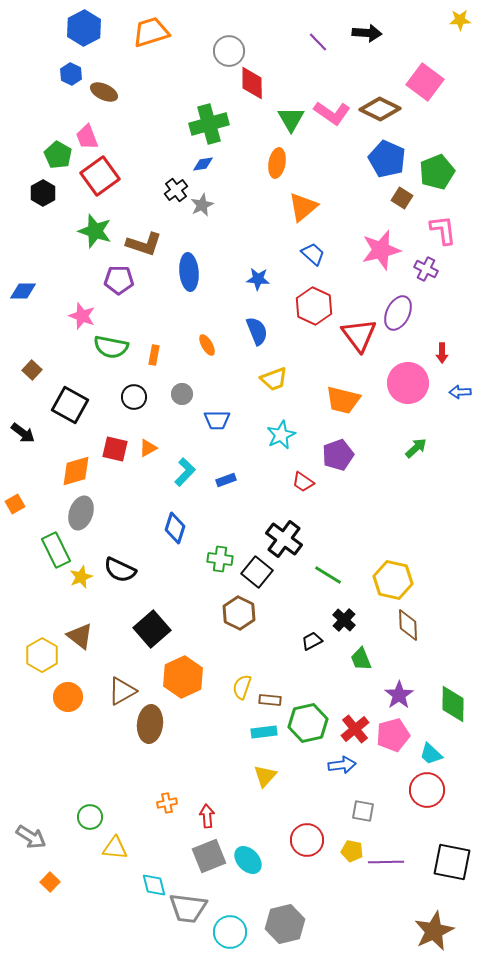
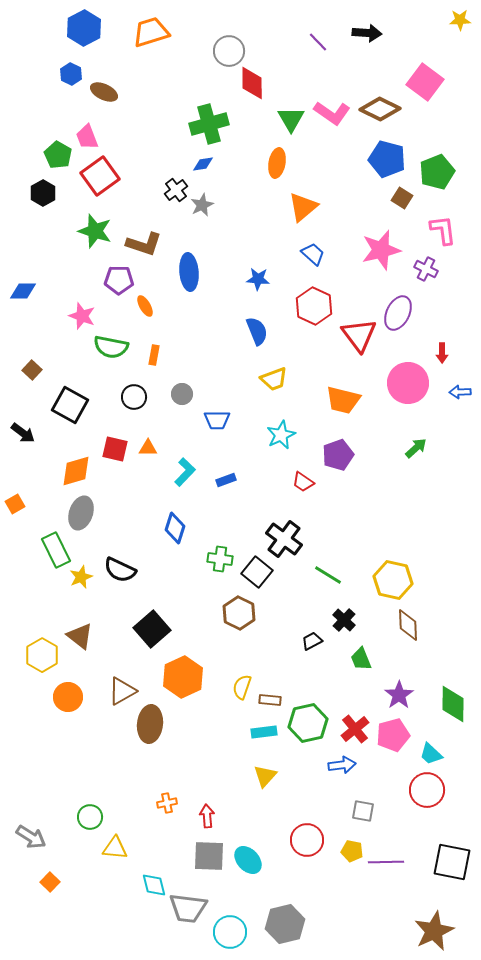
blue pentagon at (387, 159): rotated 9 degrees counterclockwise
orange ellipse at (207, 345): moved 62 px left, 39 px up
orange triangle at (148, 448): rotated 30 degrees clockwise
gray square at (209, 856): rotated 24 degrees clockwise
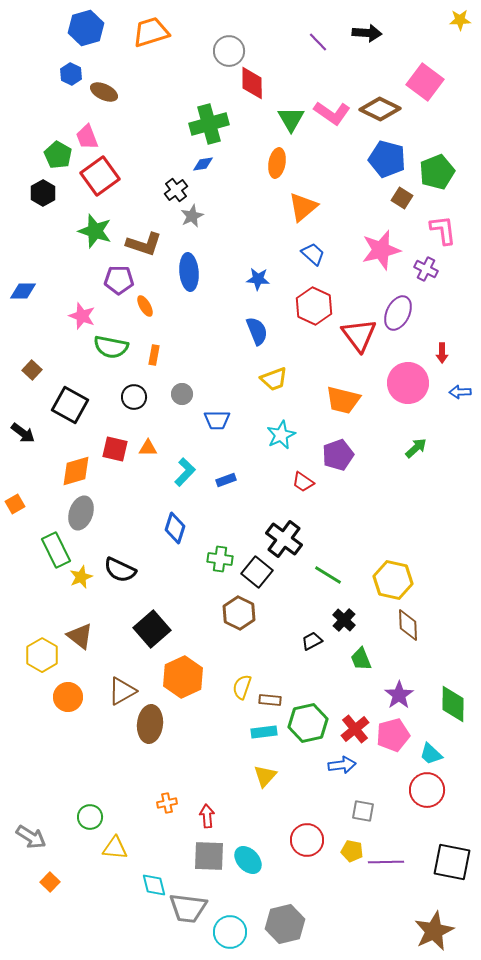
blue hexagon at (84, 28): moved 2 px right; rotated 12 degrees clockwise
gray star at (202, 205): moved 10 px left, 11 px down
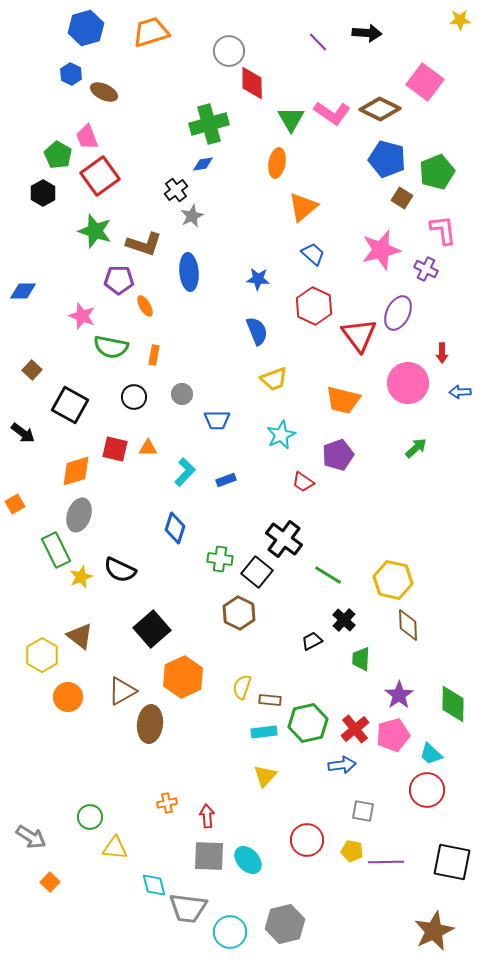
gray ellipse at (81, 513): moved 2 px left, 2 px down
green trapezoid at (361, 659): rotated 25 degrees clockwise
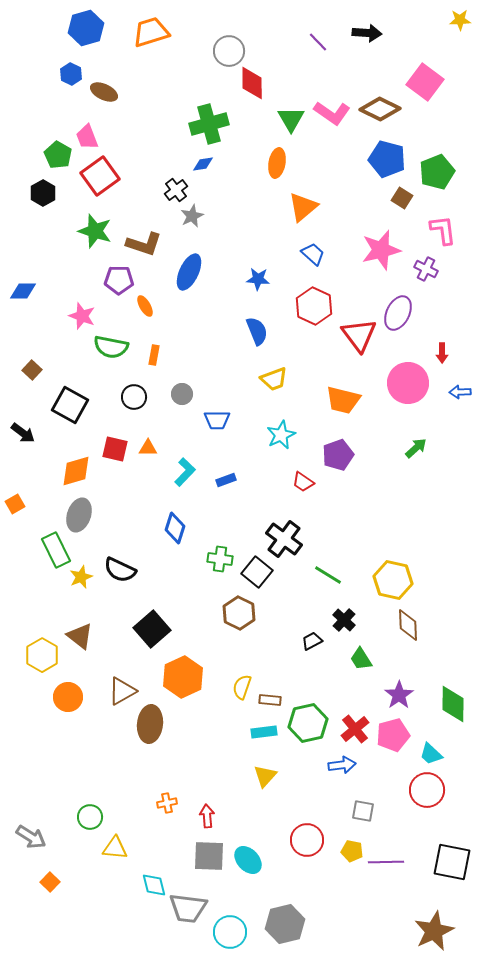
blue ellipse at (189, 272): rotated 30 degrees clockwise
green trapezoid at (361, 659): rotated 35 degrees counterclockwise
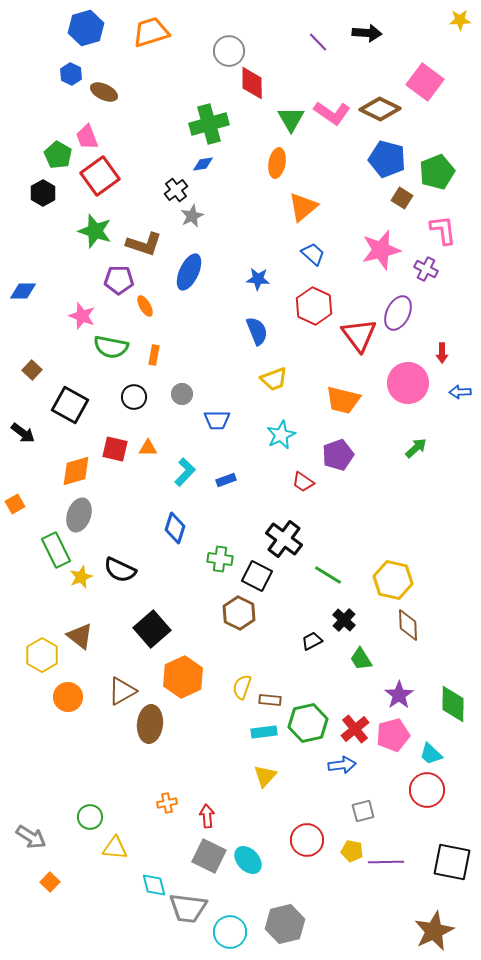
black square at (257, 572): moved 4 px down; rotated 12 degrees counterclockwise
gray square at (363, 811): rotated 25 degrees counterclockwise
gray square at (209, 856): rotated 24 degrees clockwise
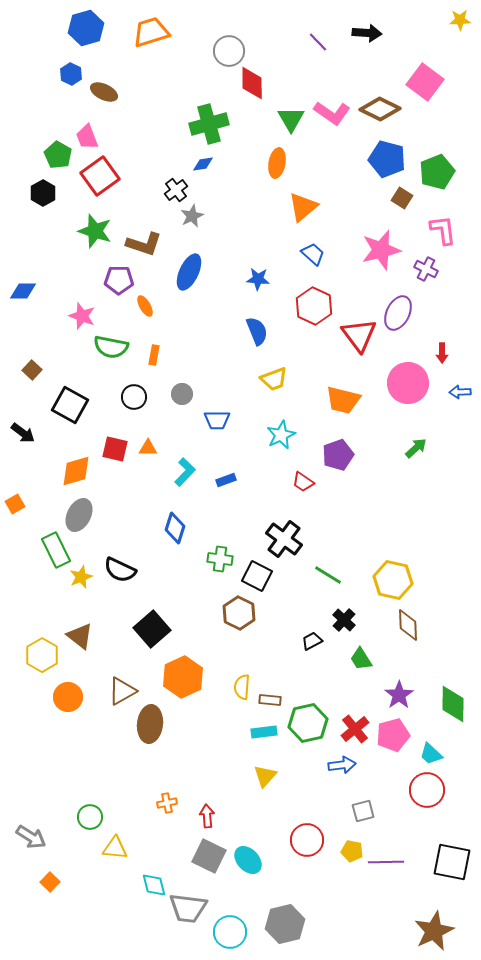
gray ellipse at (79, 515): rotated 8 degrees clockwise
yellow semicircle at (242, 687): rotated 15 degrees counterclockwise
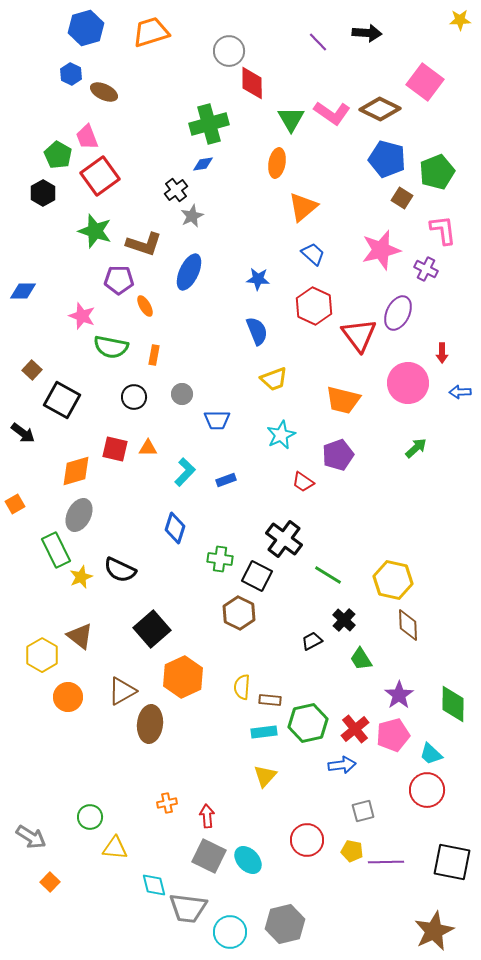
black square at (70, 405): moved 8 px left, 5 px up
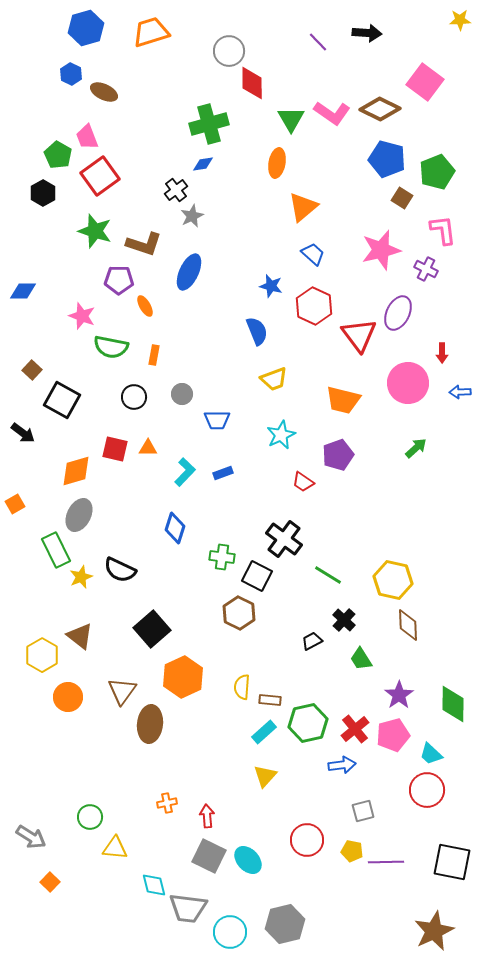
blue star at (258, 279): moved 13 px right, 7 px down; rotated 10 degrees clockwise
blue rectangle at (226, 480): moved 3 px left, 7 px up
green cross at (220, 559): moved 2 px right, 2 px up
brown triangle at (122, 691): rotated 24 degrees counterclockwise
cyan rectangle at (264, 732): rotated 35 degrees counterclockwise
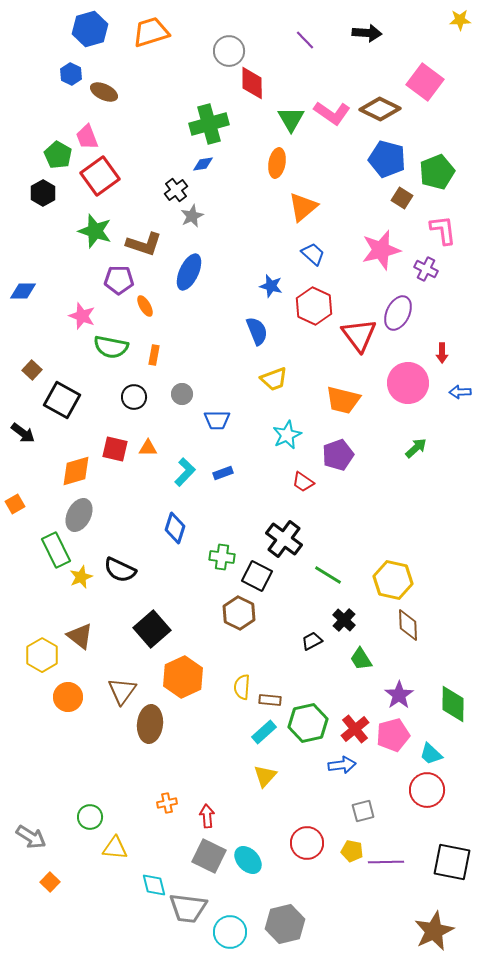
blue hexagon at (86, 28): moved 4 px right, 1 px down
purple line at (318, 42): moved 13 px left, 2 px up
cyan star at (281, 435): moved 6 px right
red circle at (307, 840): moved 3 px down
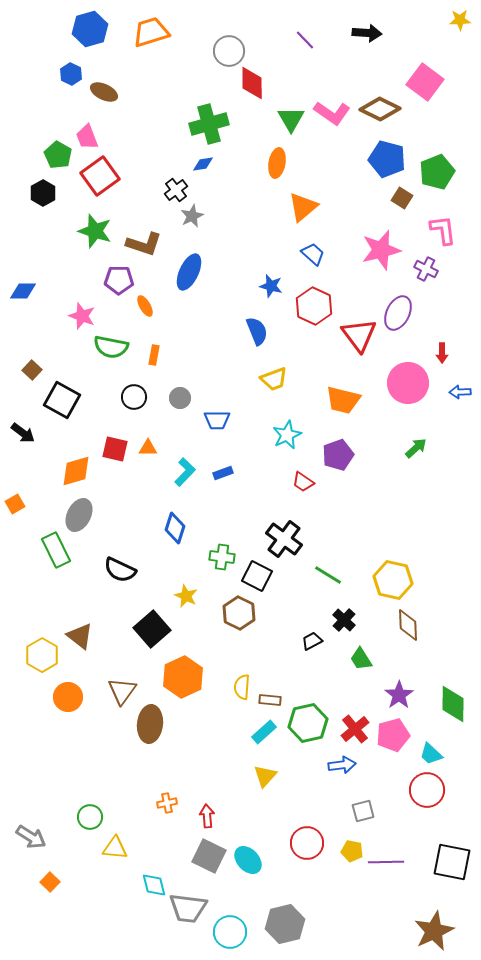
gray circle at (182, 394): moved 2 px left, 4 px down
yellow star at (81, 577): moved 105 px right, 19 px down; rotated 25 degrees counterclockwise
